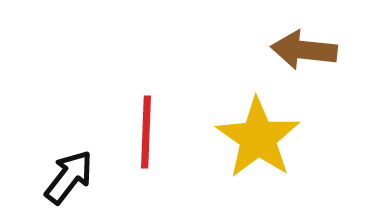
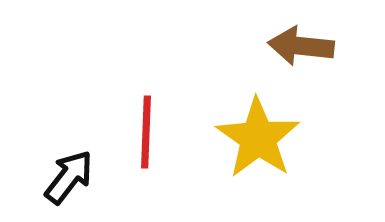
brown arrow: moved 3 px left, 4 px up
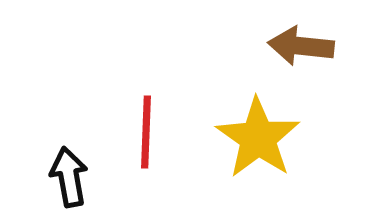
black arrow: rotated 48 degrees counterclockwise
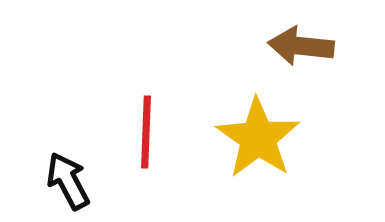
black arrow: moved 1 px left, 4 px down; rotated 18 degrees counterclockwise
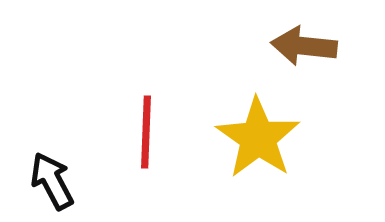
brown arrow: moved 3 px right
black arrow: moved 16 px left
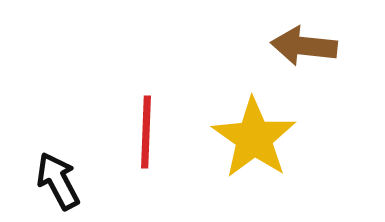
yellow star: moved 4 px left
black arrow: moved 6 px right
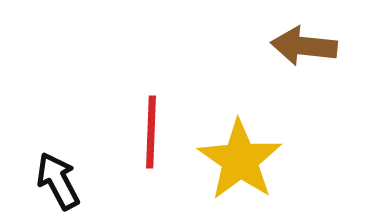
red line: moved 5 px right
yellow star: moved 14 px left, 22 px down
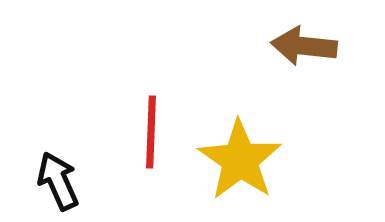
black arrow: rotated 4 degrees clockwise
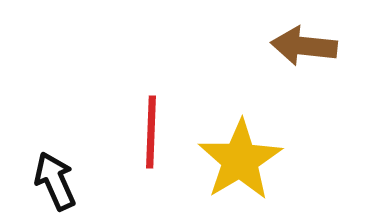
yellow star: rotated 6 degrees clockwise
black arrow: moved 3 px left
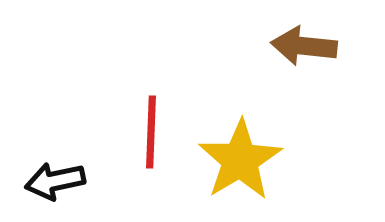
black arrow: rotated 78 degrees counterclockwise
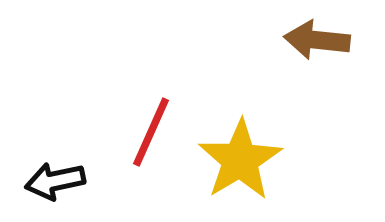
brown arrow: moved 13 px right, 6 px up
red line: rotated 22 degrees clockwise
